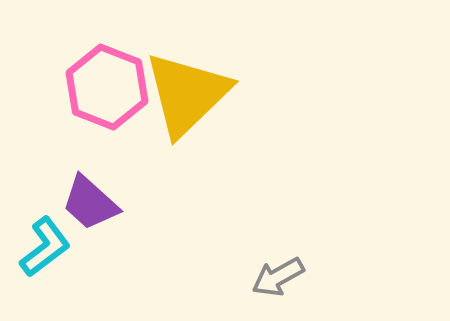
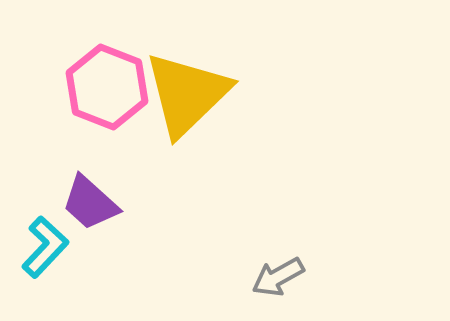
cyan L-shape: rotated 10 degrees counterclockwise
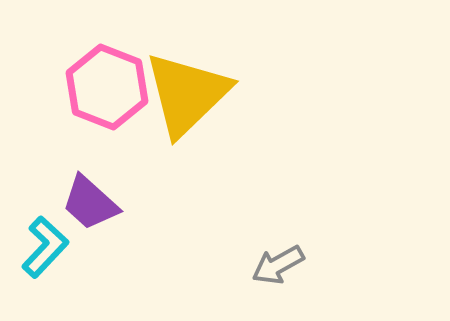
gray arrow: moved 12 px up
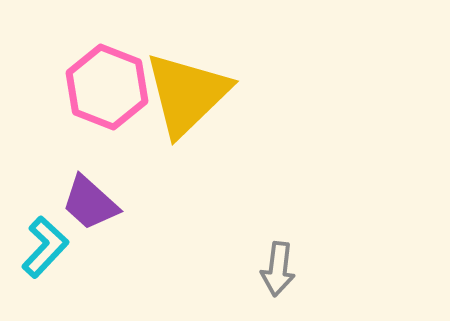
gray arrow: moved 4 px down; rotated 54 degrees counterclockwise
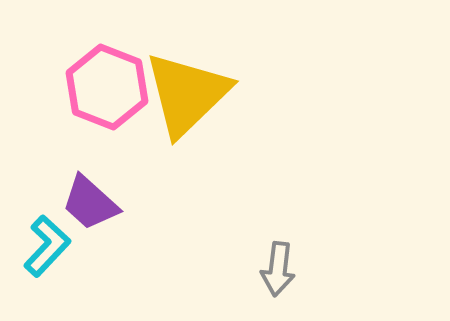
cyan L-shape: moved 2 px right, 1 px up
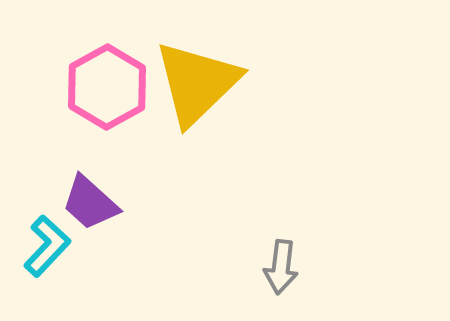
pink hexagon: rotated 10 degrees clockwise
yellow triangle: moved 10 px right, 11 px up
gray arrow: moved 3 px right, 2 px up
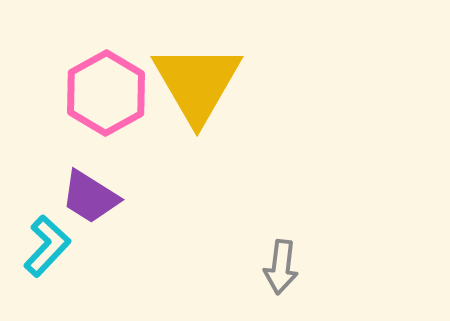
yellow triangle: rotated 16 degrees counterclockwise
pink hexagon: moved 1 px left, 6 px down
purple trapezoid: moved 6 px up; rotated 10 degrees counterclockwise
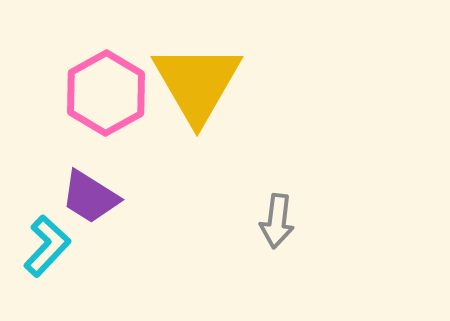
gray arrow: moved 4 px left, 46 px up
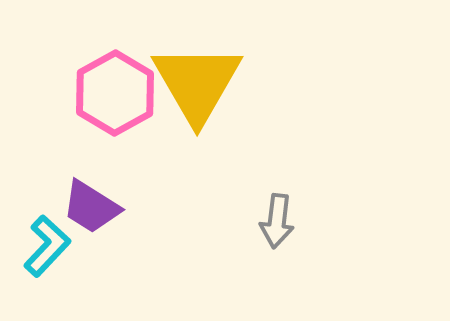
pink hexagon: moved 9 px right
purple trapezoid: moved 1 px right, 10 px down
